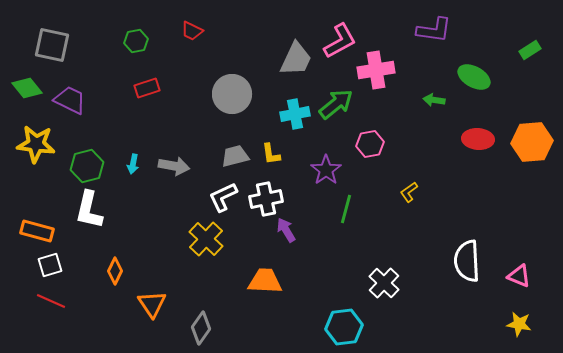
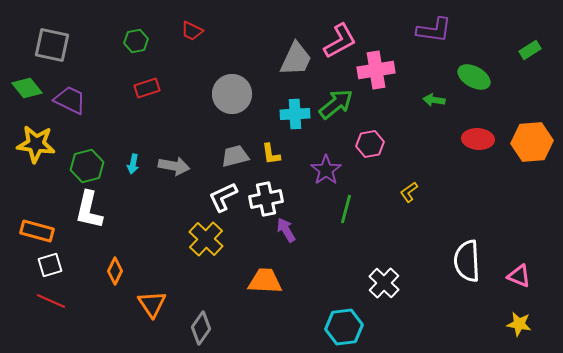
cyan cross at (295, 114): rotated 8 degrees clockwise
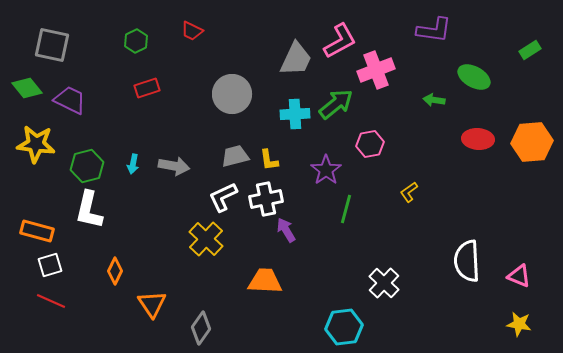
green hexagon at (136, 41): rotated 15 degrees counterclockwise
pink cross at (376, 70): rotated 12 degrees counterclockwise
yellow L-shape at (271, 154): moved 2 px left, 6 px down
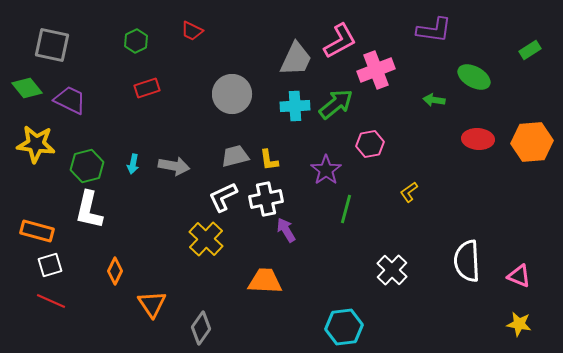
cyan cross at (295, 114): moved 8 px up
white cross at (384, 283): moved 8 px right, 13 px up
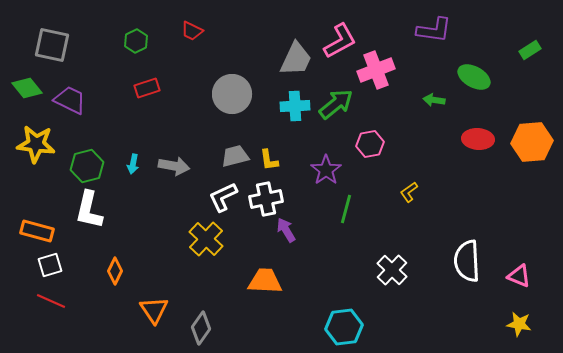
orange triangle at (152, 304): moved 2 px right, 6 px down
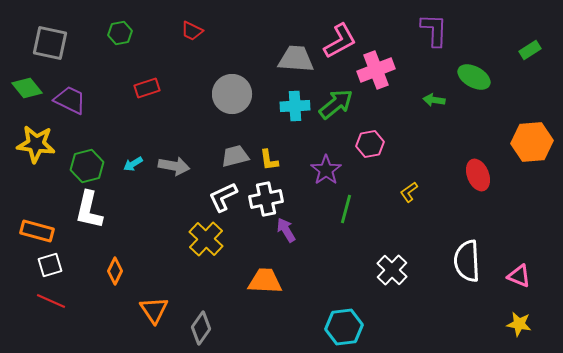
purple L-shape at (434, 30): rotated 96 degrees counterclockwise
green hexagon at (136, 41): moved 16 px left, 8 px up; rotated 15 degrees clockwise
gray square at (52, 45): moved 2 px left, 2 px up
gray trapezoid at (296, 59): rotated 111 degrees counterclockwise
red ellipse at (478, 139): moved 36 px down; rotated 64 degrees clockwise
cyan arrow at (133, 164): rotated 48 degrees clockwise
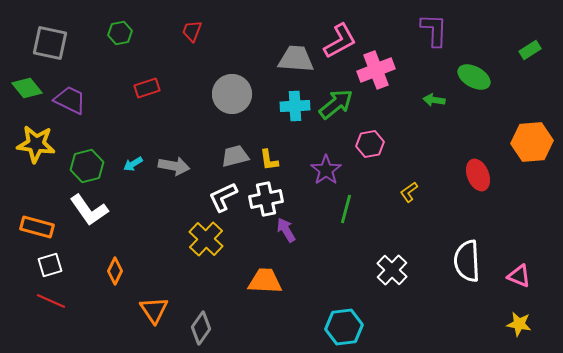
red trapezoid at (192, 31): rotated 85 degrees clockwise
white L-shape at (89, 210): rotated 48 degrees counterclockwise
orange rectangle at (37, 231): moved 4 px up
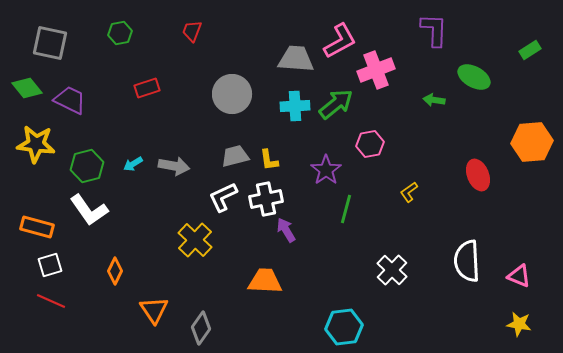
yellow cross at (206, 239): moved 11 px left, 1 px down
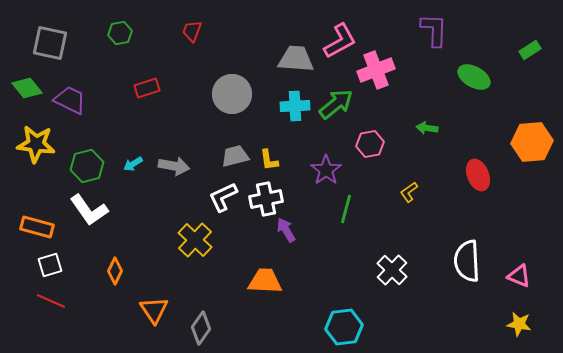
green arrow at (434, 100): moved 7 px left, 28 px down
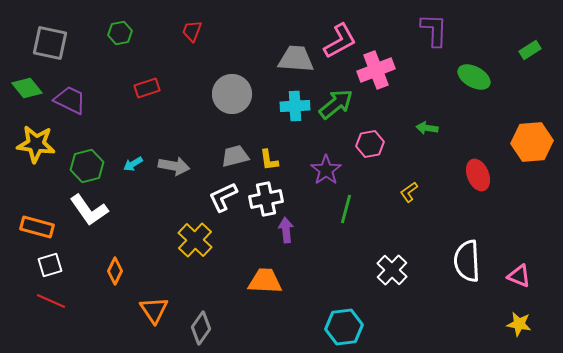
purple arrow at (286, 230): rotated 25 degrees clockwise
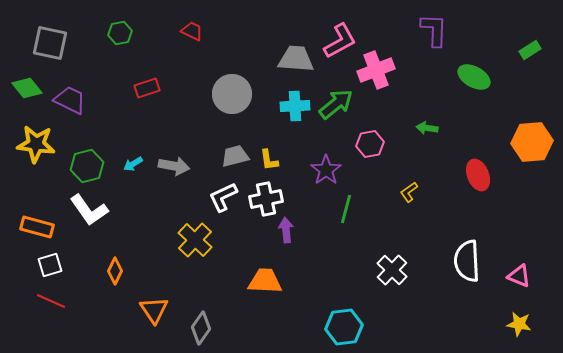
red trapezoid at (192, 31): rotated 95 degrees clockwise
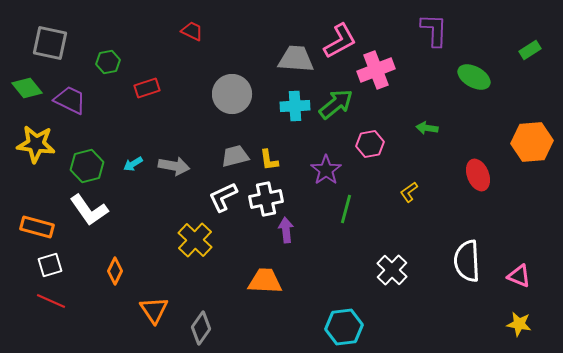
green hexagon at (120, 33): moved 12 px left, 29 px down
